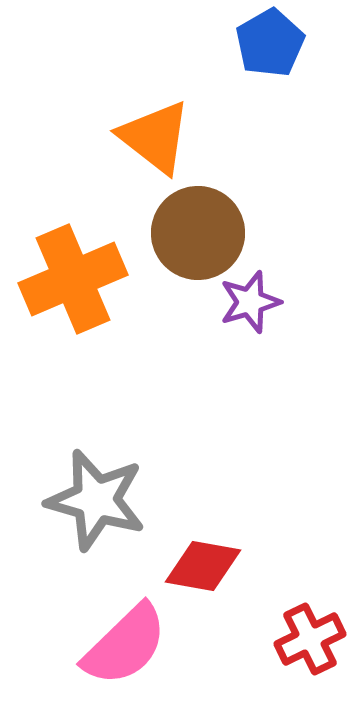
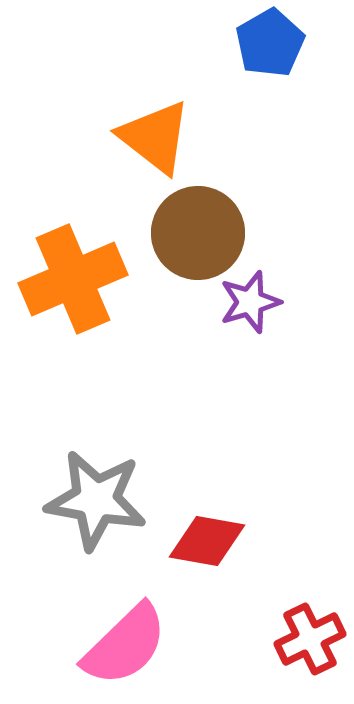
gray star: rotated 6 degrees counterclockwise
red diamond: moved 4 px right, 25 px up
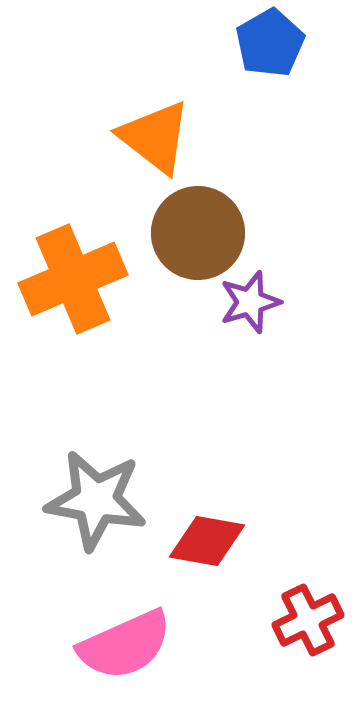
red cross: moved 2 px left, 19 px up
pink semicircle: rotated 20 degrees clockwise
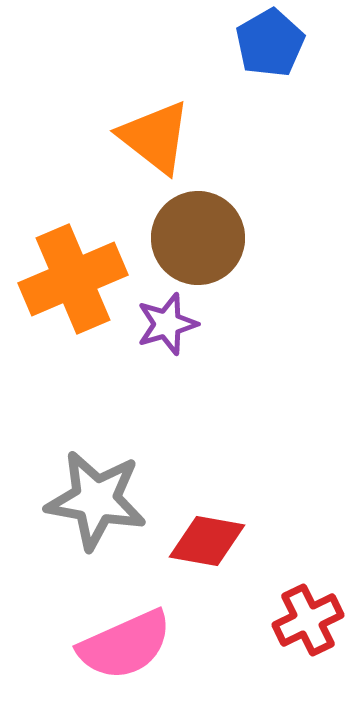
brown circle: moved 5 px down
purple star: moved 83 px left, 22 px down
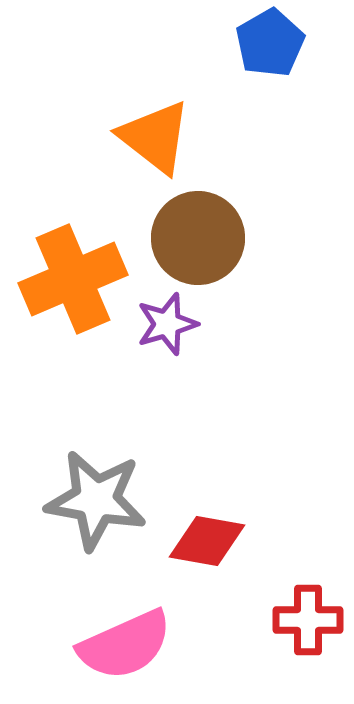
red cross: rotated 26 degrees clockwise
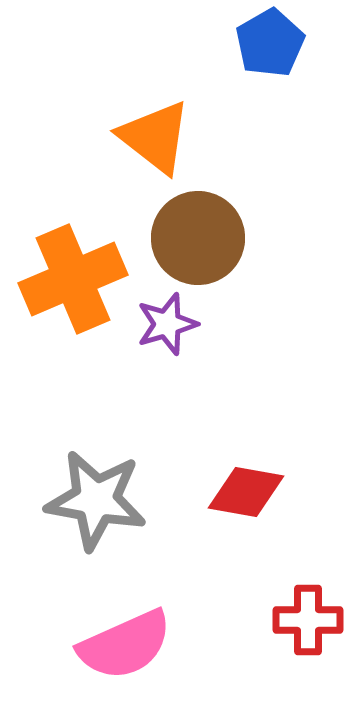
red diamond: moved 39 px right, 49 px up
